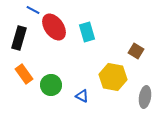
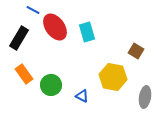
red ellipse: moved 1 px right
black rectangle: rotated 15 degrees clockwise
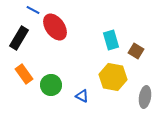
cyan rectangle: moved 24 px right, 8 px down
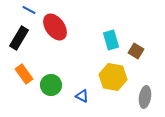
blue line: moved 4 px left
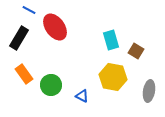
gray ellipse: moved 4 px right, 6 px up
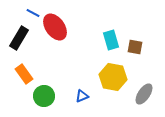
blue line: moved 4 px right, 3 px down
brown square: moved 1 px left, 4 px up; rotated 21 degrees counterclockwise
green circle: moved 7 px left, 11 px down
gray ellipse: moved 5 px left, 3 px down; rotated 25 degrees clockwise
blue triangle: rotated 48 degrees counterclockwise
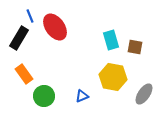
blue line: moved 3 px left, 3 px down; rotated 40 degrees clockwise
